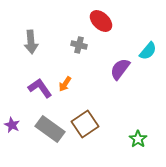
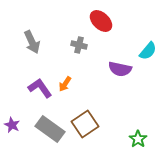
gray arrow: moved 1 px right; rotated 20 degrees counterclockwise
purple semicircle: rotated 115 degrees counterclockwise
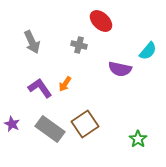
purple star: moved 1 px up
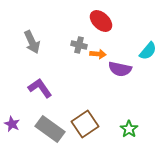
orange arrow: moved 33 px right, 30 px up; rotated 119 degrees counterclockwise
green star: moved 9 px left, 10 px up
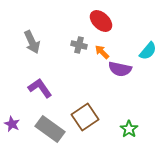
orange arrow: moved 4 px right, 2 px up; rotated 140 degrees counterclockwise
brown square: moved 7 px up
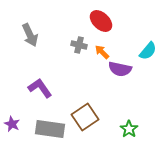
gray arrow: moved 2 px left, 7 px up
gray rectangle: rotated 28 degrees counterclockwise
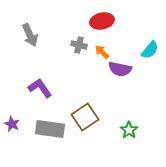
red ellipse: moved 1 px right; rotated 55 degrees counterclockwise
cyan semicircle: moved 2 px right, 1 px up
green star: moved 1 px down
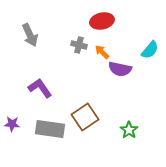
purple star: rotated 21 degrees counterclockwise
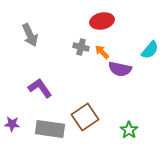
gray cross: moved 2 px right, 2 px down
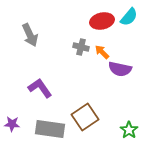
cyan semicircle: moved 21 px left, 33 px up
